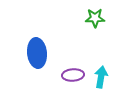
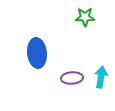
green star: moved 10 px left, 1 px up
purple ellipse: moved 1 px left, 3 px down
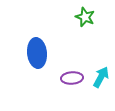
green star: rotated 24 degrees clockwise
cyan arrow: rotated 20 degrees clockwise
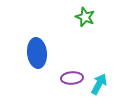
cyan arrow: moved 2 px left, 7 px down
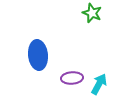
green star: moved 7 px right, 4 px up
blue ellipse: moved 1 px right, 2 px down
